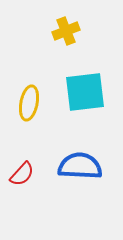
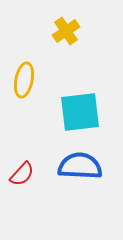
yellow cross: rotated 12 degrees counterclockwise
cyan square: moved 5 px left, 20 px down
yellow ellipse: moved 5 px left, 23 px up
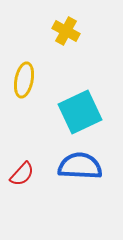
yellow cross: rotated 28 degrees counterclockwise
cyan square: rotated 18 degrees counterclockwise
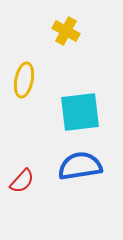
cyan square: rotated 18 degrees clockwise
blue semicircle: rotated 12 degrees counterclockwise
red semicircle: moved 7 px down
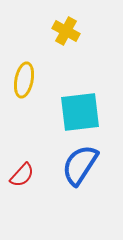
blue semicircle: moved 1 px up; rotated 48 degrees counterclockwise
red semicircle: moved 6 px up
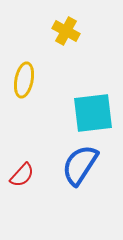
cyan square: moved 13 px right, 1 px down
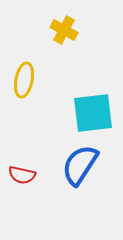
yellow cross: moved 2 px left, 1 px up
red semicircle: rotated 60 degrees clockwise
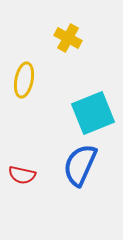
yellow cross: moved 4 px right, 8 px down
cyan square: rotated 15 degrees counterclockwise
blue semicircle: rotated 9 degrees counterclockwise
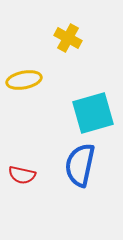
yellow ellipse: rotated 68 degrees clockwise
cyan square: rotated 6 degrees clockwise
blue semicircle: rotated 12 degrees counterclockwise
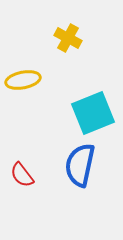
yellow ellipse: moved 1 px left
cyan square: rotated 6 degrees counterclockwise
red semicircle: rotated 40 degrees clockwise
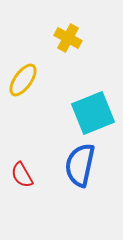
yellow ellipse: rotated 44 degrees counterclockwise
red semicircle: rotated 8 degrees clockwise
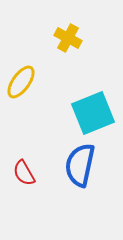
yellow ellipse: moved 2 px left, 2 px down
red semicircle: moved 2 px right, 2 px up
